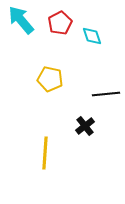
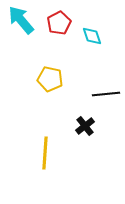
red pentagon: moved 1 px left
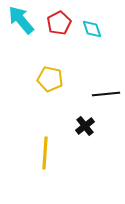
cyan diamond: moved 7 px up
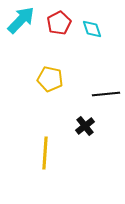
cyan arrow: rotated 84 degrees clockwise
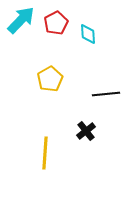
red pentagon: moved 3 px left
cyan diamond: moved 4 px left, 5 px down; rotated 15 degrees clockwise
yellow pentagon: rotated 30 degrees clockwise
black cross: moved 1 px right, 5 px down
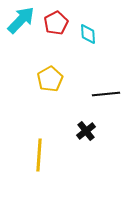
yellow line: moved 6 px left, 2 px down
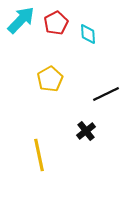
black line: rotated 20 degrees counterclockwise
yellow line: rotated 16 degrees counterclockwise
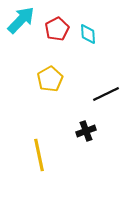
red pentagon: moved 1 px right, 6 px down
black cross: rotated 18 degrees clockwise
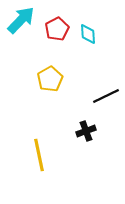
black line: moved 2 px down
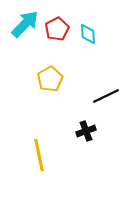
cyan arrow: moved 4 px right, 4 px down
